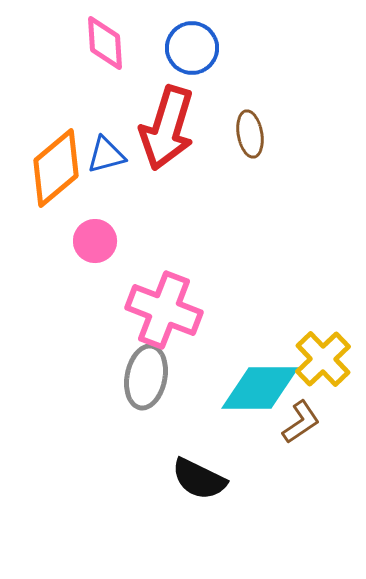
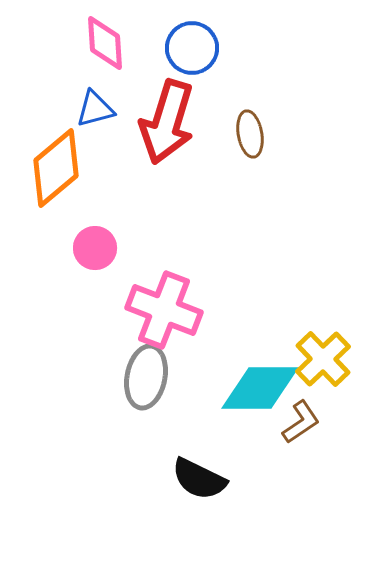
red arrow: moved 6 px up
blue triangle: moved 11 px left, 46 px up
pink circle: moved 7 px down
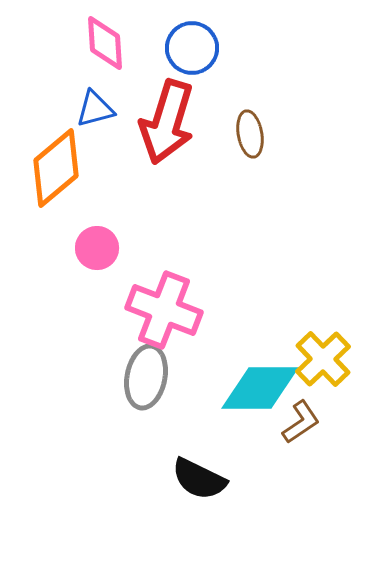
pink circle: moved 2 px right
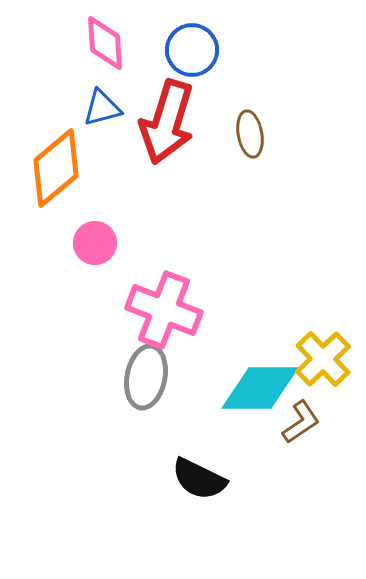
blue circle: moved 2 px down
blue triangle: moved 7 px right, 1 px up
pink circle: moved 2 px left, 5 px up
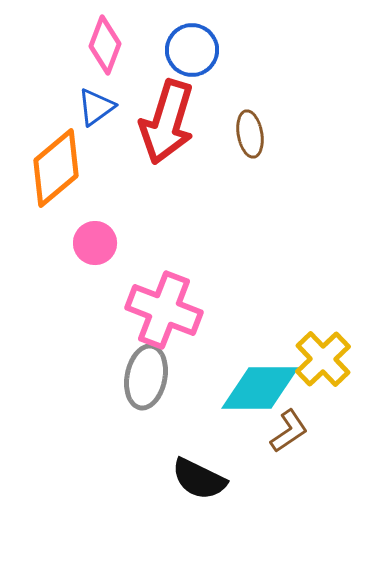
pink diamond: moved 2 px down; rotated 24 degrees clockwise
blue triangle: moved 6 px left, 1 px up; rotated 21 degrees counterclockwise
brown L-shape: moved 12 px left, 9 px down
